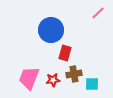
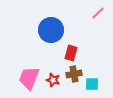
red rectangle: moved 6 px right
red star: rotated 24 degrees clockwise
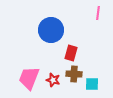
pink line: rotated 40 degrees counterclockwise
brown cross: rotated 14 degrees clockwise
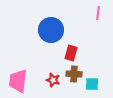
pink trapezoid: moved 11 px left, 3 px down; rotated 15 degrees counterclockwise
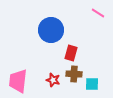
pink line: rotated 64 degrees counterclockwise
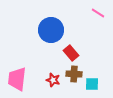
red rectangle: rotated 56 degrees counterclockwise
pink trapezoid: moved 1 px left, 2 px up
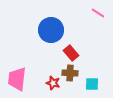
brown cross: moved 4 px left, 1 px up
red star: moved 3 px down
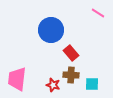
brown cross: moved 1 px right, 2 px down
red star: moved 2 px down
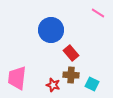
pink trapezoid: moved 1 px up
cyan square: rotated 24 degrees clockwise
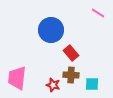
cyan square: rotated 24 degrees counterclockwise
